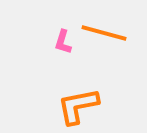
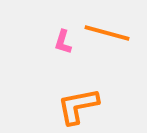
orange line: moved 3 px right
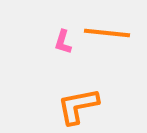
orange line: rotated 9 degrees counterclockwise
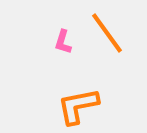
orange line: rotated 48 degrees clockwise
